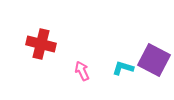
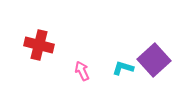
red cross: moved 2 px left, 1 px down
purple square: rotated 20 degrees clockwise
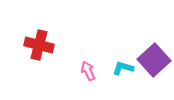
pink arrow: moved 6 px right
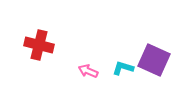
purple square: rotated 24 degrees counterclockwise
pink arrow: rotated 42 degrees counterclockwise
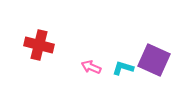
pink arrow: moved 3 px right, 4 px up
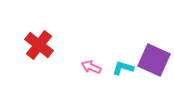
red cross: rotated 24 degrees clockwise
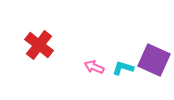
pink arrow: moved 3 px right
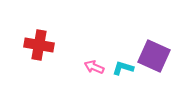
red cross: rotated 28 degrees counterclockwise
purple square: moved 4 px up
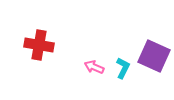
cyan L-shape: rotated 100 degrees clockwise
